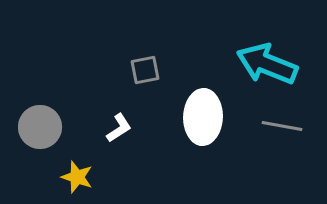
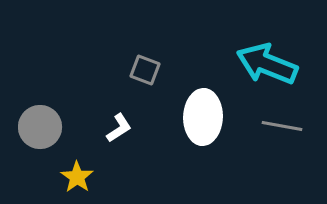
gray square: rotated 32 degrees clockwise
yellow star: rotated 16 degrees clockwise
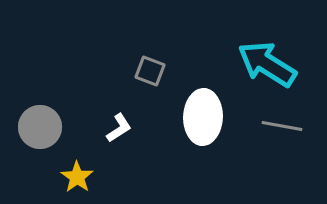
cyan arrow: rotated 10 degrees clockwise
gray square: moved 5 px right, 1 px down
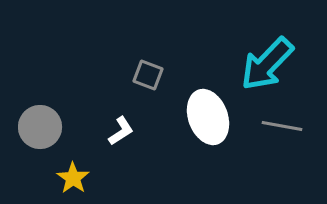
cyan arrow: rotated 78 degrees counterclockwise
gray square: moved 2 px left, 4 px down
white ellipse: moved 5 px right; rotated 22 degrees counterclockwise
white L-shape: moved 2 px right, 3 px down
yellow star: moved 4 px left, 1 px down
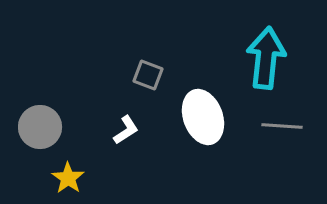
cyan arrow: moved 1 px left, 6 px up; rotated 142 degrees clockwise
white ellipse: moved 5 px left
gray line: rotated 6 degrees counterclockwise
white L-shape: moved 5 px right, 1 px up
yellow star: moved 5 px left
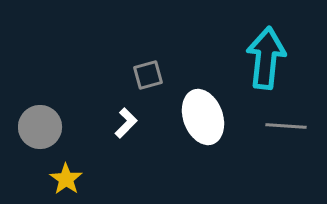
gray square: rotated 36 degrees counterclockwise
gray line: moved 4 px right
white L-shape: moved 7 px up; rotated 12 degrees counterclockwise
yellow star: moved 2 px left, 1 px down
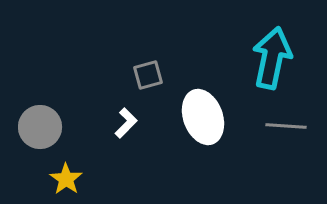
cyan arrow: moved 6 px right; rotated 6 degrees clockwise
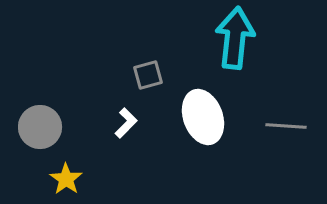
cyan arrow: moved 37 px left, 20 px up; rotated 6 degrees counterclockwise
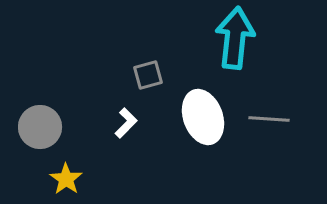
gray line: moved 17 px left, 7 px up
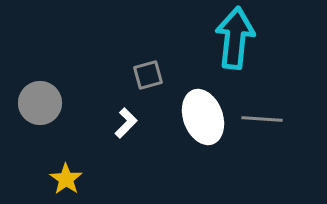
gray line: moved 7 px left
gray circle: moved 24 px up
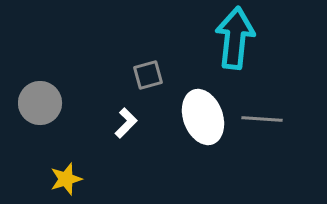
yellow star: rotated 20 degrees clockwise
